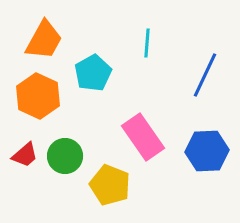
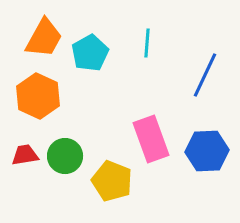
orange trapezoid: moved 2 px up
cyan pentagon: moved 3 px left, 20 px up
pink rectangle: moved 8 px right, 2 px down; rotated 15 degrees clockwise
red trapezoid: rotated 148 degrees counterclockwise
yellow pentagon: moved 2 px right, 4 px up
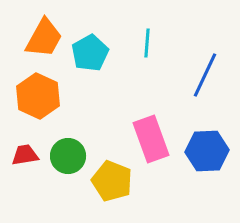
green circle: moved 3 px right
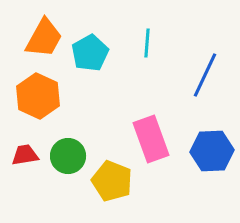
blue hexagon: moved 5 px right
